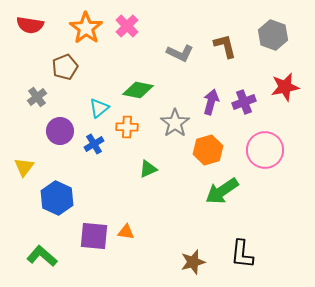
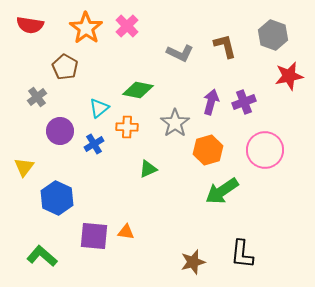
brown pentagon: rotated 20 degrees counterclockwise
red star: moved 4 px right, 11 px up
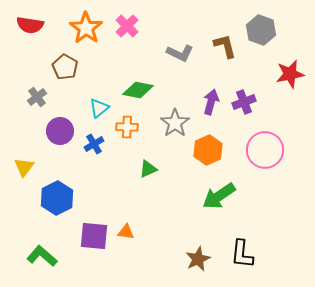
gray hexagon: moved 12 px left, 5 px up
red star: moved 1 px right, 2 px up
orange hexagon: rotated 8 degrees counterclockwise
green arrow: moved 3 px left, 5 px down
blue hexagon: rotated 8 degrees clockwise
brown star: moved 5 px right, 3 px up; rotated 10 degrees counterclockwise
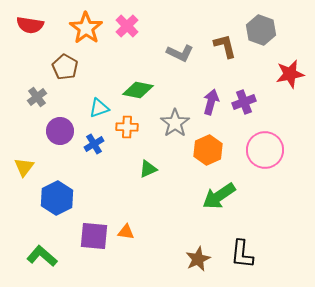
cyan triangle: rotated 20 degrees clockwise
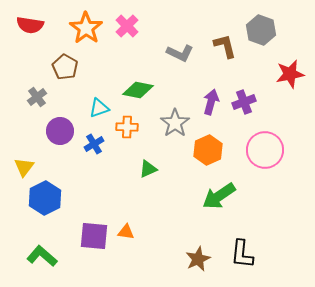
blue hexagon: moved 12 px left
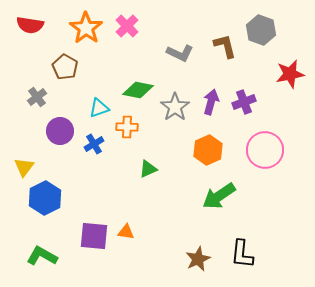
gray star: moved 16 px up
green L-shape: rotated 12 degrees counterclockwise
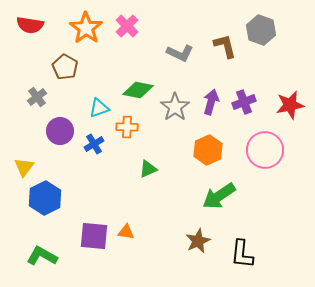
red star: moved 31 px down
brown star: moved 18 px up
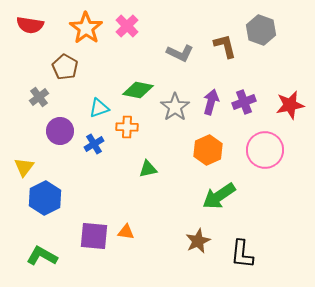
gray cross: moved 2 px right
green triangle: rotated 12 degrees clockwise
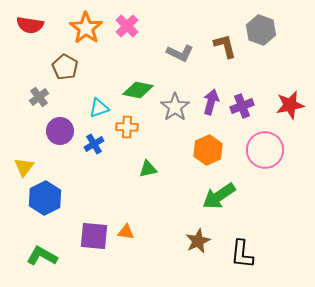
purple cross: moved 2 px left, 4 px down
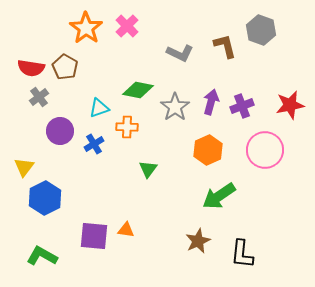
red semicircle: moved 1 px right, 43 px down
green triangle: rotated 42 degrees counterclockwise
orange triangle: moved 2 px up
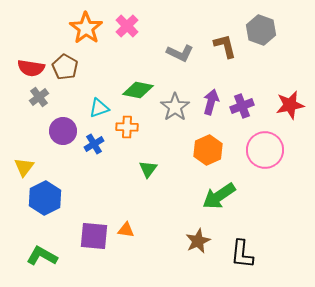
purple circle: moved 3 px right
